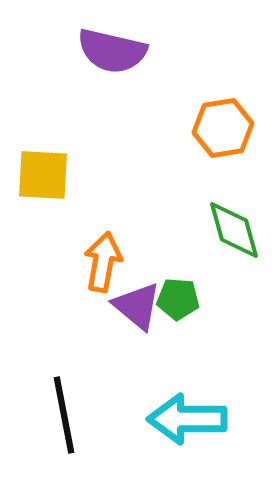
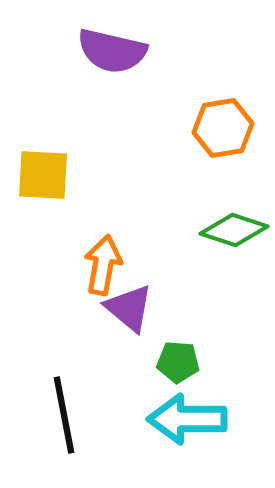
green diamond: rotated 56 degrees counterclockwise
orange arrow: moved 3 px down
green pentagon: moved 63 px down
purple triangle: moved 8 px left, 2 px down
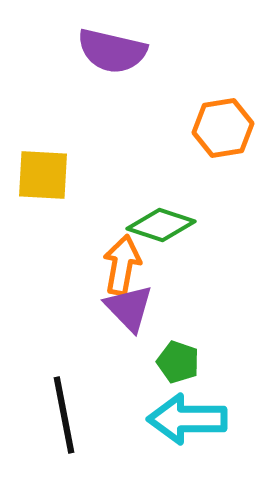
green diamond: moved 73 px left, 5 px up
orange arrow: moved 19 px right
purple triangle: rotated 6 degrees clockwise
green pentagon: rotated 15 degrees clockwise
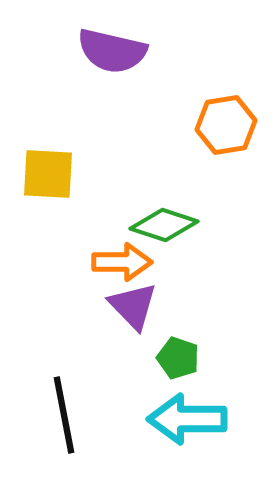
orange hexagon: moved 3 px right, 3 px up
yellow square: moved 5 px right, 1 px up
green diamond: moved 3 px right
orange arrow: moved 3 px up; rotated 80 degrees clockwise
purple triangle: moved 4 px right, 2 px up
green pentagon: moved 4 px up
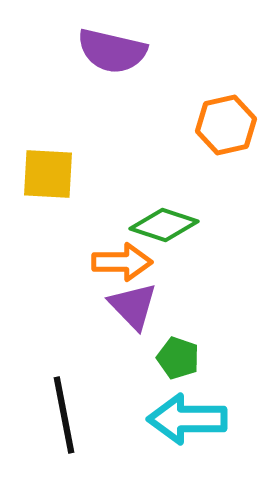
orange hexagon: rotated 4 degrees counterclockwise
